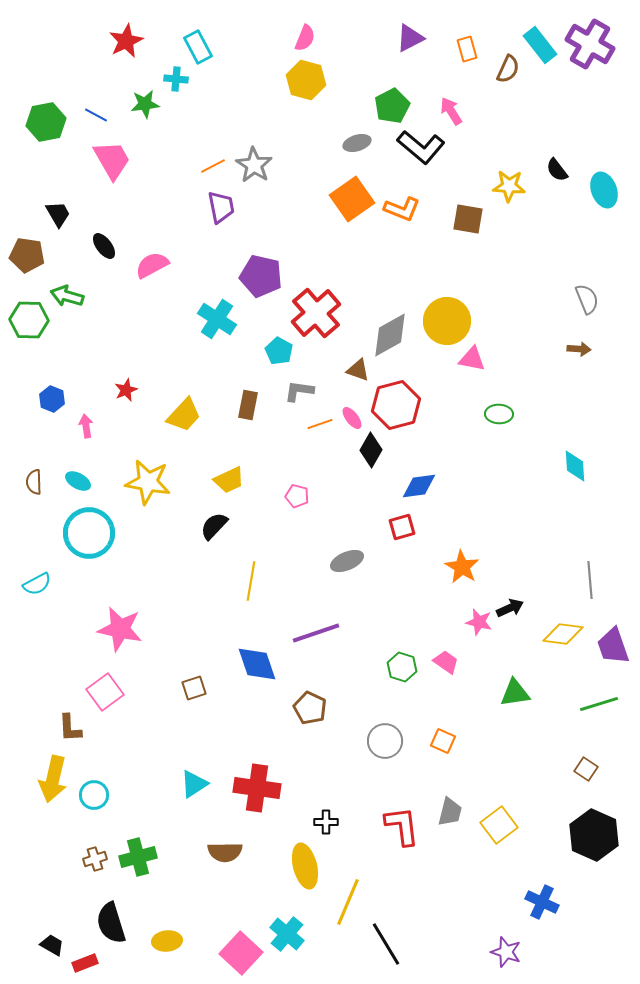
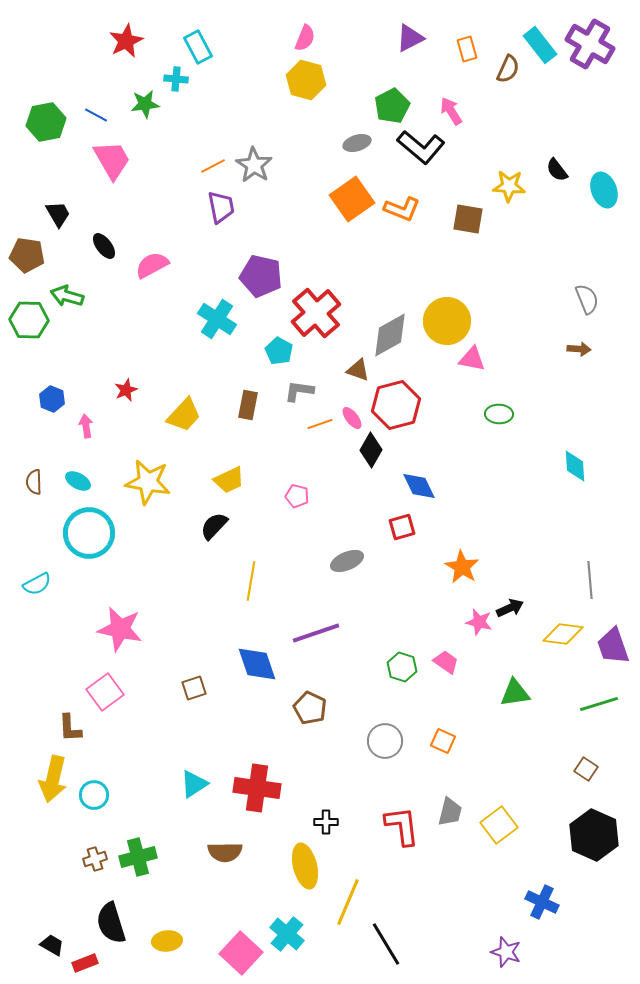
blue diamond at (419, 486): rotated 72 degrees clockwise
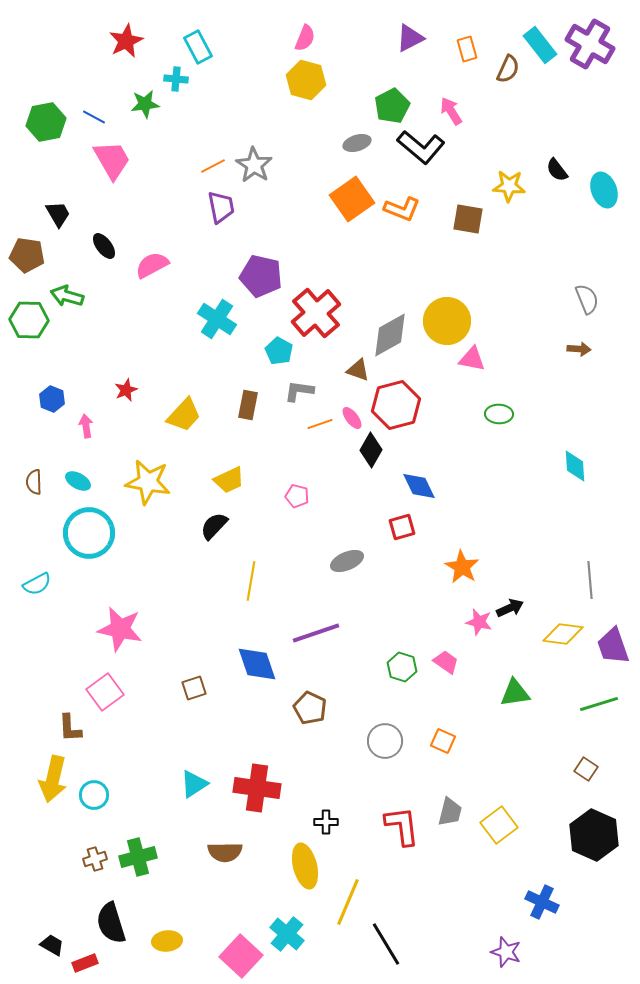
blue line at (96, 115): moved 2 px left, 2 px down
pink square at (241, 953): moved 3 px down
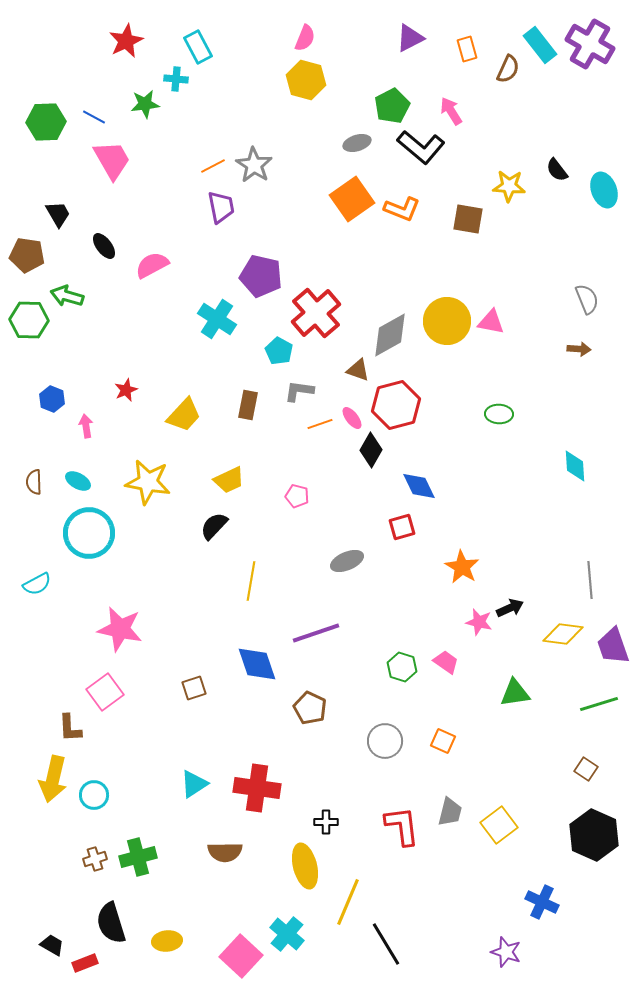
green hexagon at (46, 122): rotated 9 degrees clockwise
pink triangle at (472, 359): moved 19 px right, 37 px up
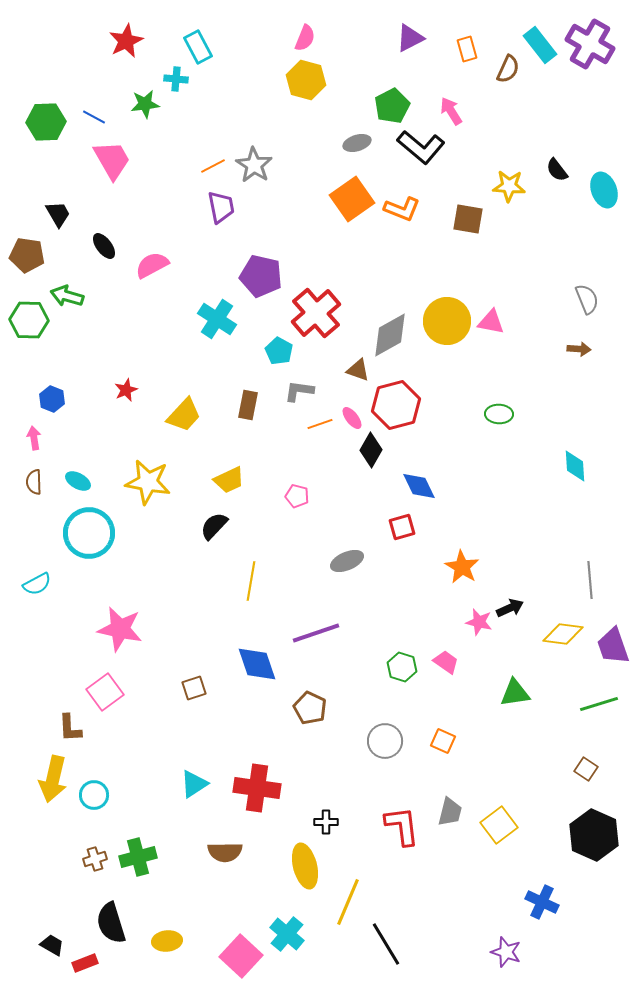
pink arrow at (86, 426): moved 52 px left, 12 px down
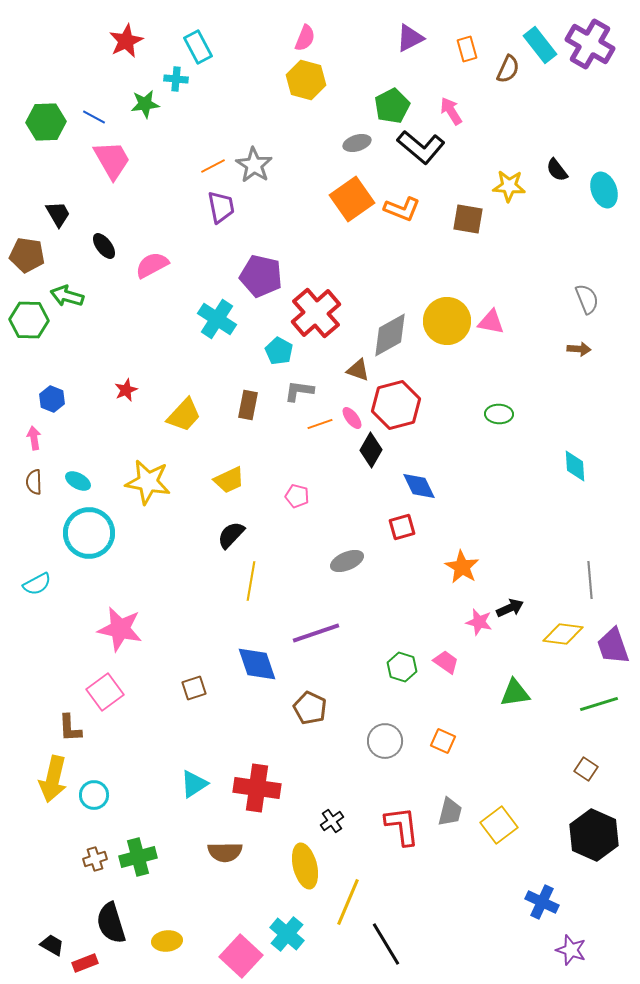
black semicircle at (214, 526): moved 17 px right, 9 px down
black cross at (326, 822): moved 6 px right, 1 px up; rotated 35 degrees counterclockwise
purple star at (506, 952): moved 65 px right, 2 px up
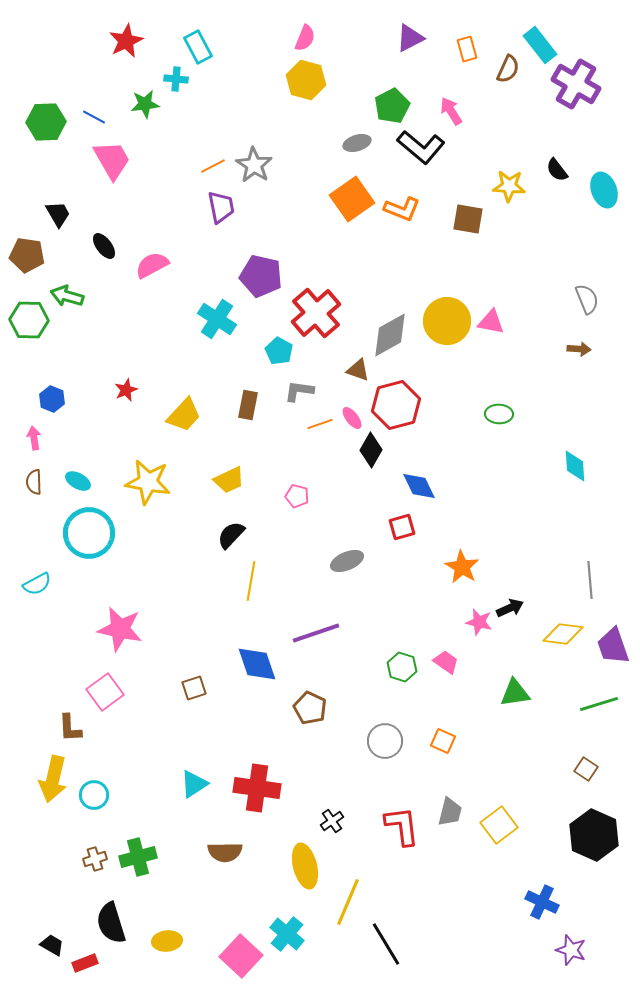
purple cross at (590, 44): moved 14 px left, 40 px down
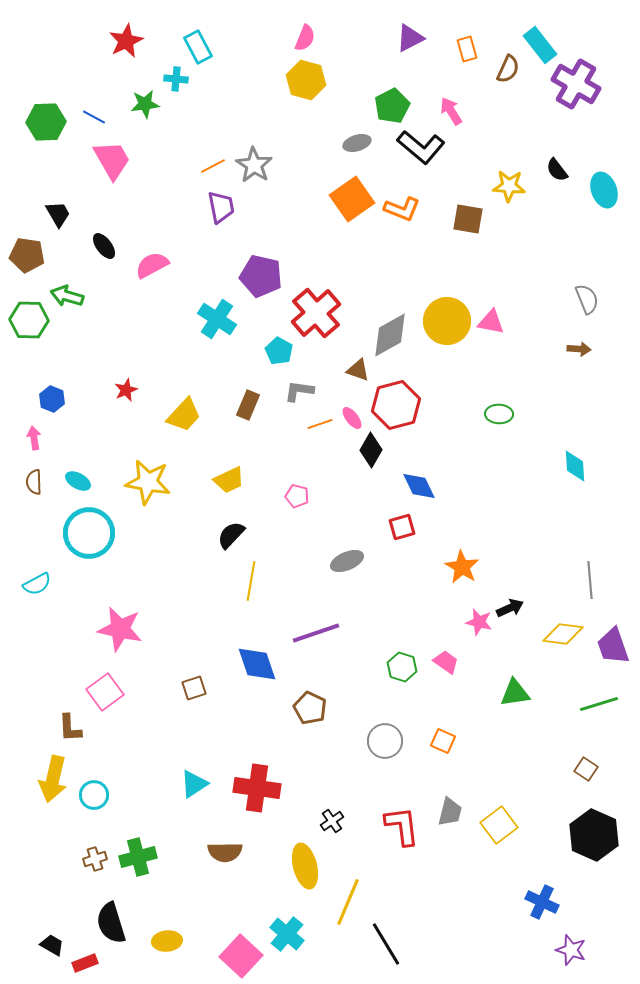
brown rectangle at (248, 405): rotated 12 degrees clockwise
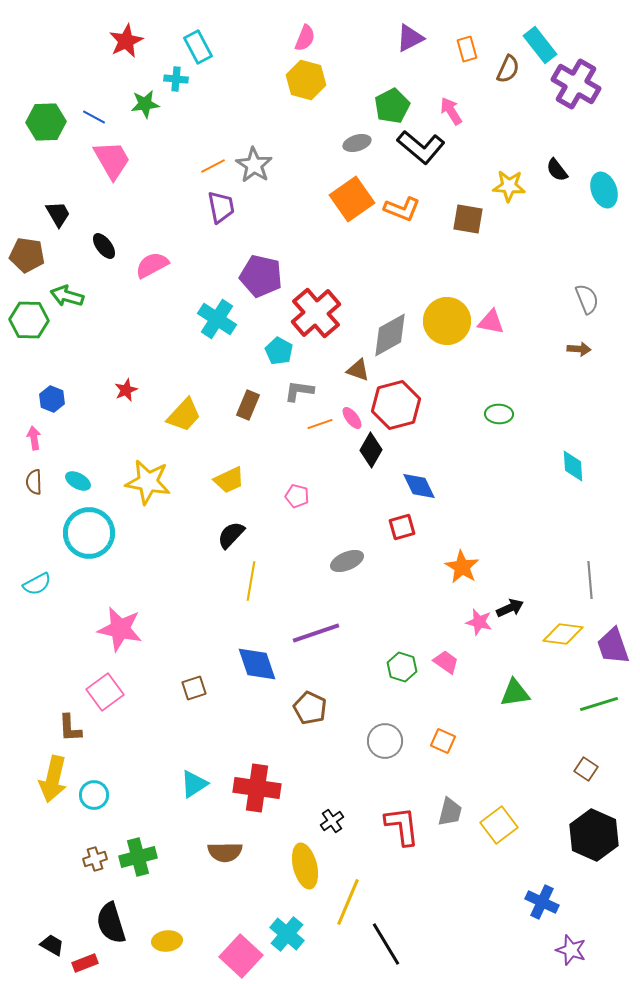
cyan diamond at (575, 466): moved 2 px left
